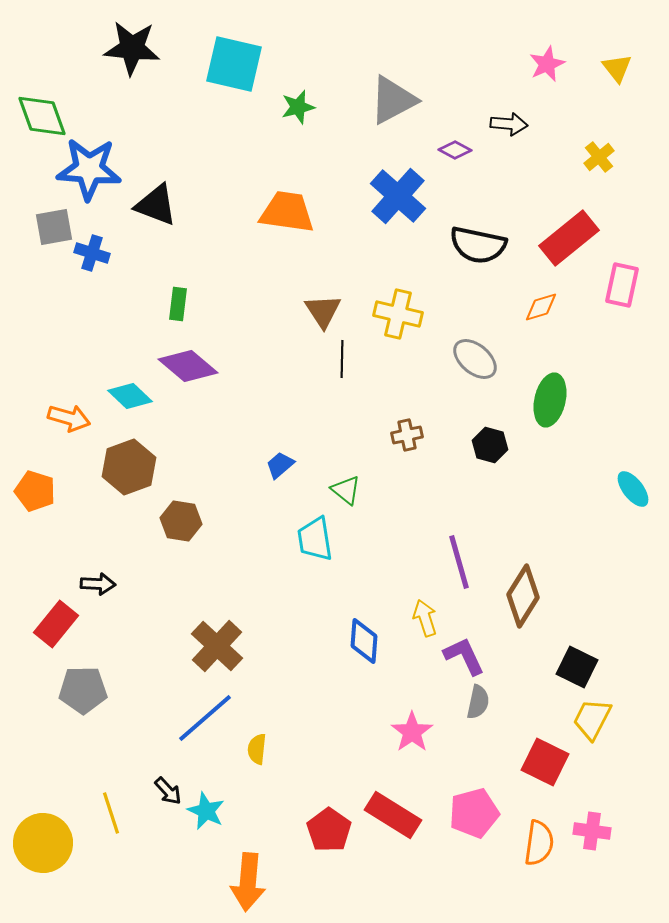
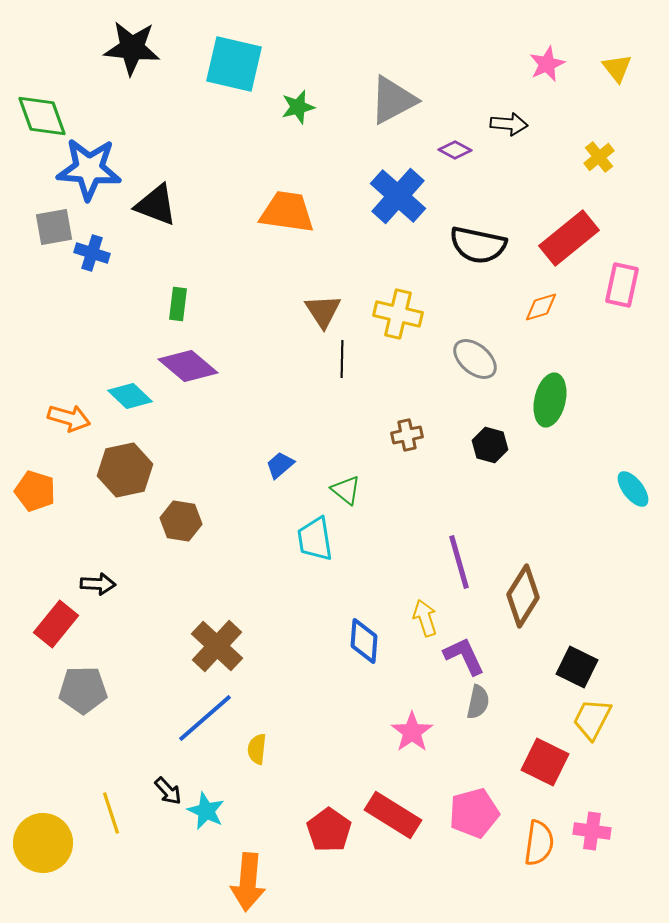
brown hexagon at (129, 467): moved 4 px left, 3 px down; rotated 8 degrees clockwise
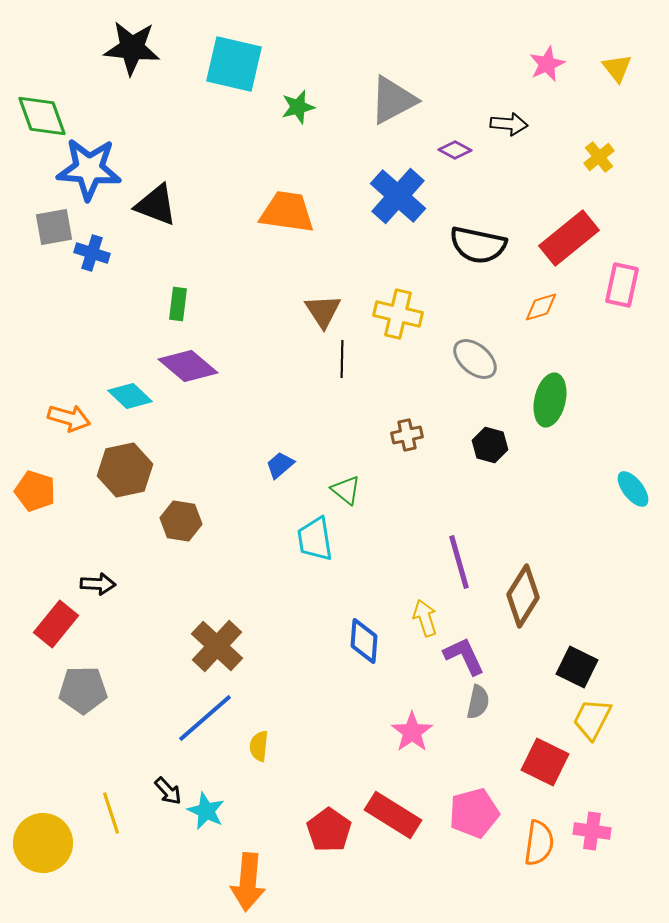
yellow semicircle at (257, 749): moved 2 px right, 3 px up
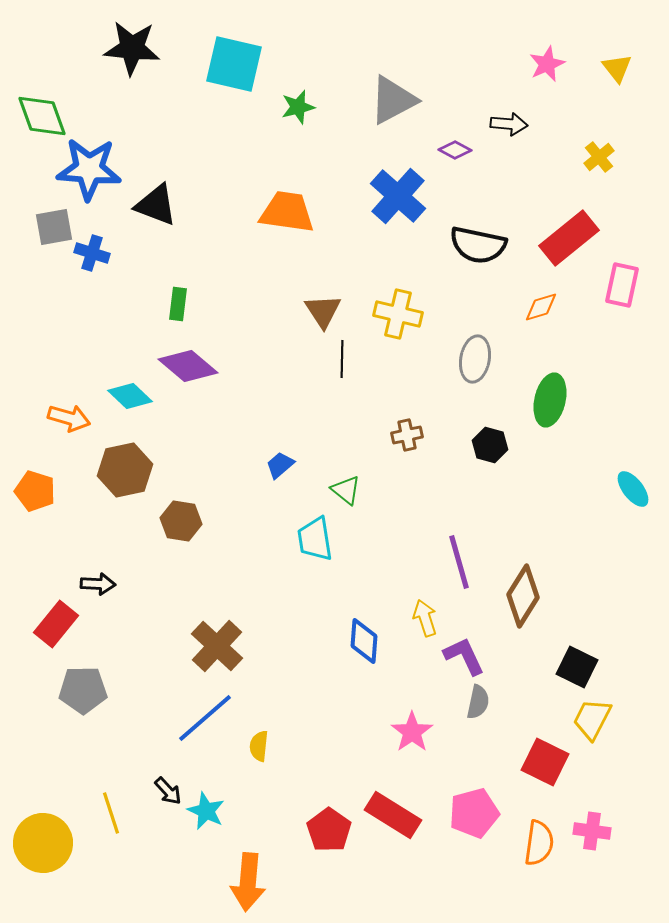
gray ellipse at (475, 359): rotated 60 degrees clockwise
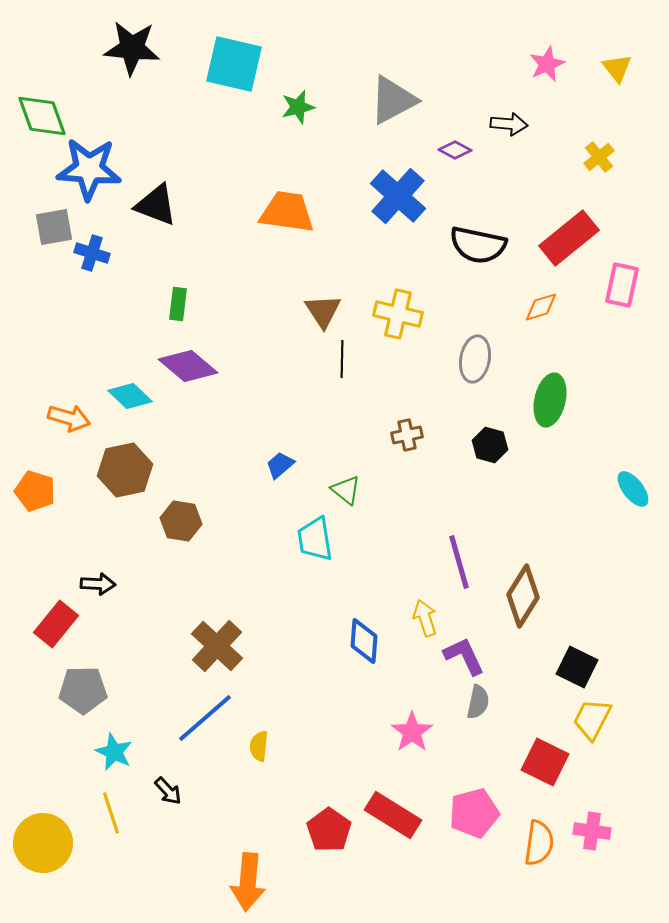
cyan star at (206, 811): moved 92 px left, 59 px up
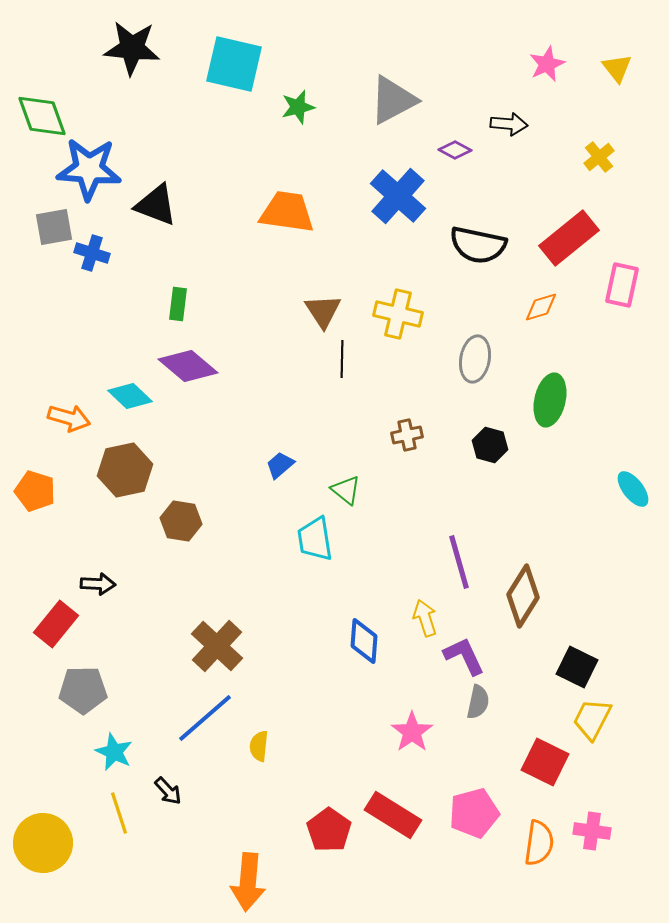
yellow line at (111, 813): moved 8 px right
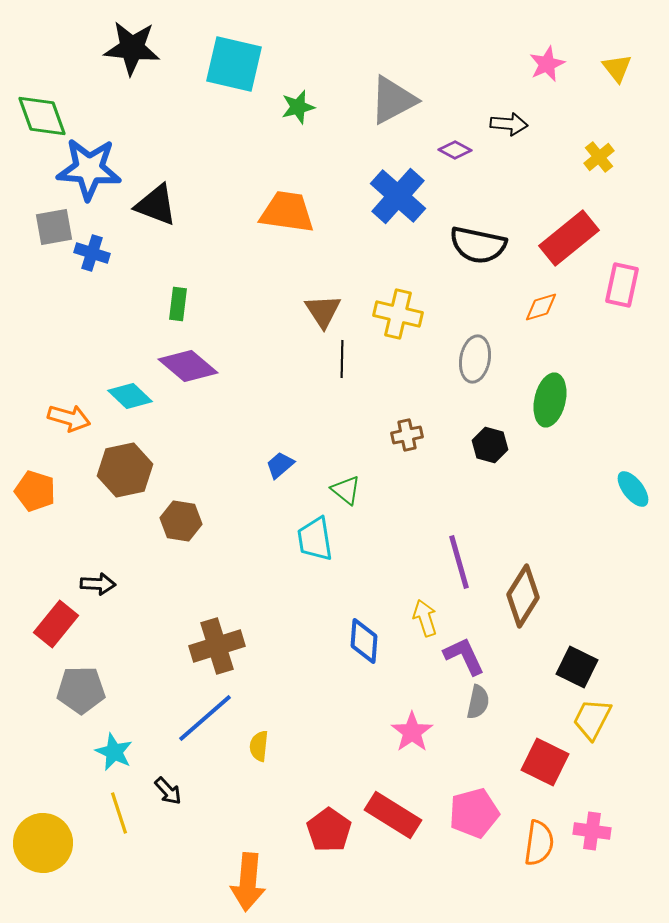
brown cross at (217, 646): rotated 30 degrees clockwise
gray pentagon at (83, 690): moved 2 px left
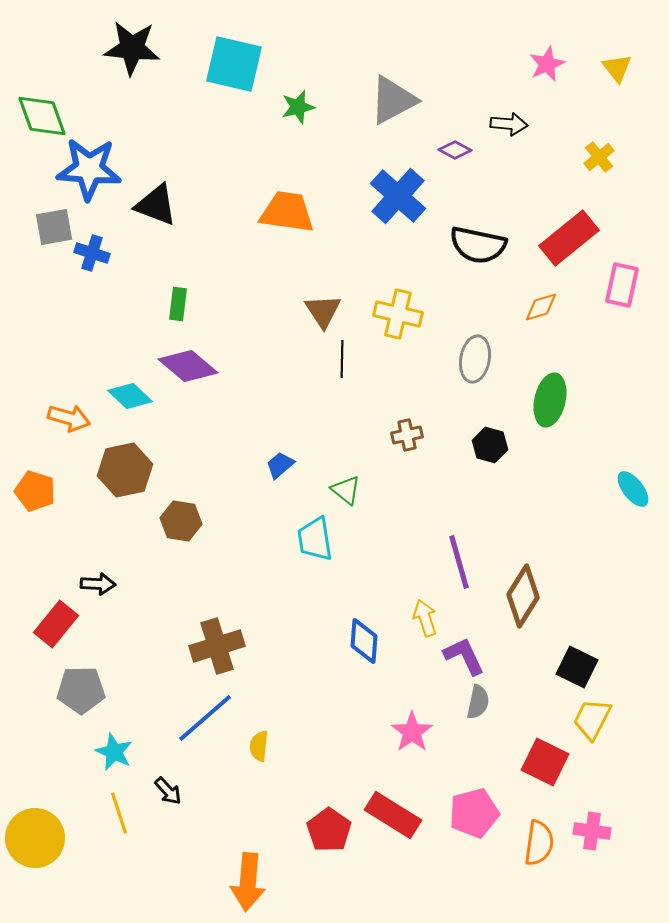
yellow circle at (43, 843): moved 8 px left, 5 px up
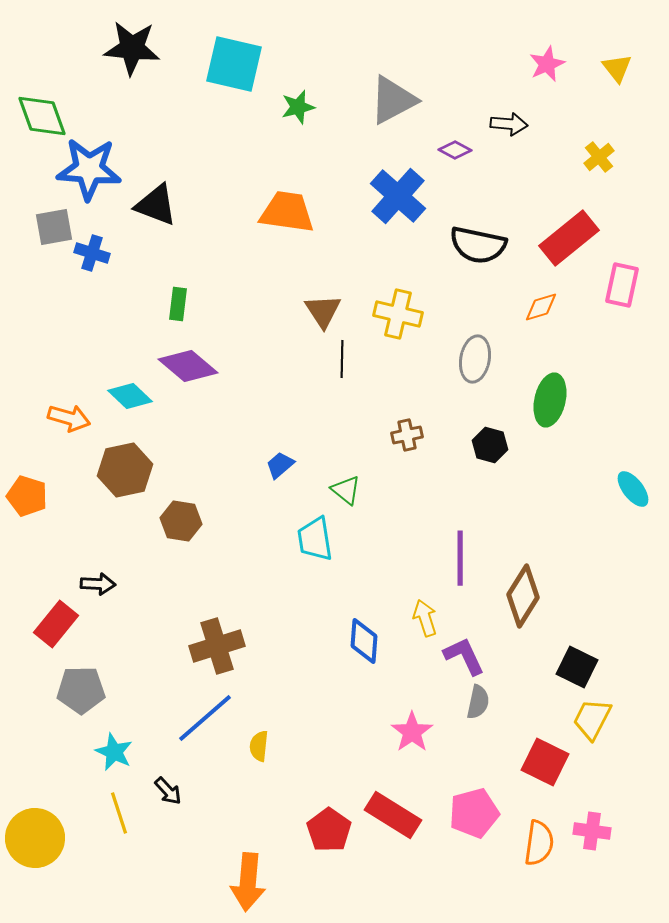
orange pentagon at (35, 491): moved 8 px left, 5 px down
purple line at (459, 562): moved 1 px right, 4 px up; rotated 16 degrees clockwise
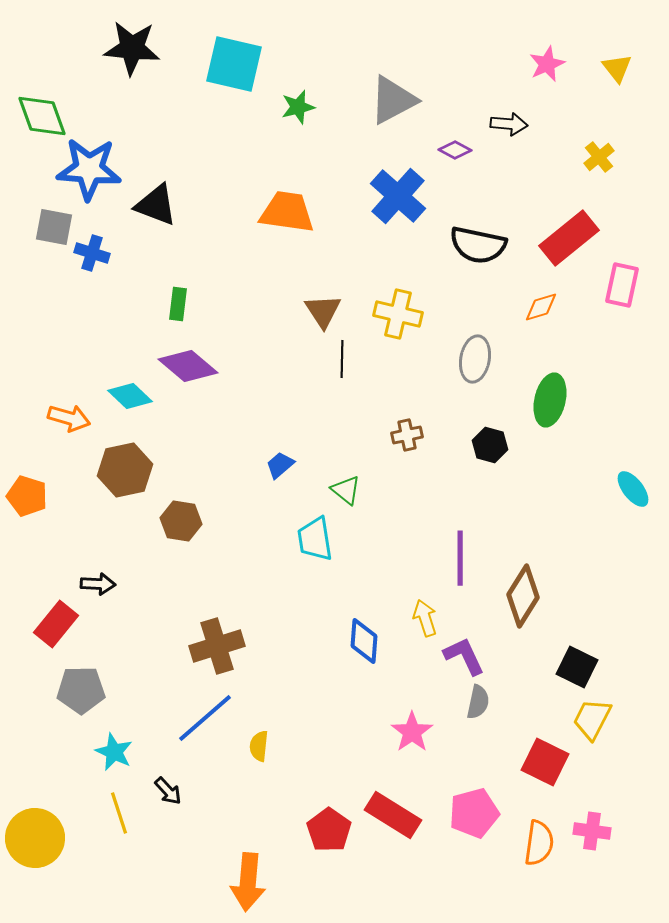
gray square at (54, 227): rotated 21 degrees clockwise
